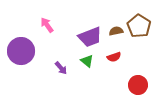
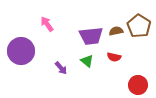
pink arrow: moved 1 px up
purple trapezoid: moved 1 px right, 1 px up; rotated 15 degrees clockwise
red semicircle: rotated 32 degrees clockwise
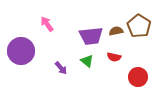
red circle: moved 8 px up
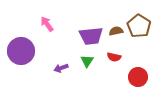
green triangle: rotated 24 degrees clockwise
purple arrow: rotated 112 degrees clockwise
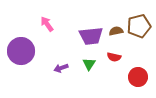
brown pentagon: rotated 25 degrees clockwise
green triangle: moved 2 px right, 3 px down
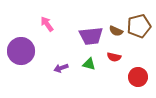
brown semicircle: rotated 144 degrees counterclockwise
green triangle: rotated 48 degrees counterclockwise
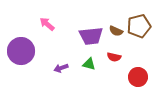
pink arrow: rotated 14 degrees counterclockwise
